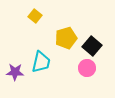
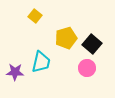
black square: moved 2 px up
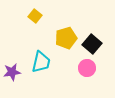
purple star: moved 3 px left; rotated 12 degrees counterclockwise
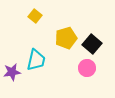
cyan trapezoid: moved 5 px left, 2 px up
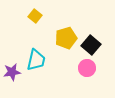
black square: moved 1 px left, 1 px down
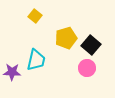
purple star: rotated 12 degrees clockwise
